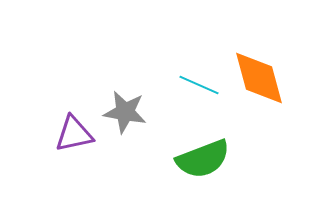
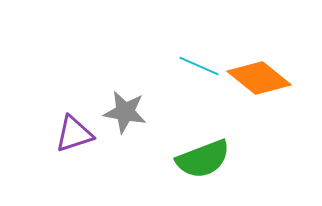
orange diamond: rotated 36 degrees counterclockwise
cyan line: moved 19 px up
purple triangle: rotated 6 degrees counterclockwise
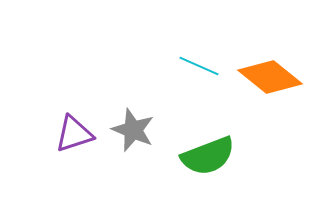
orange diamond: moved 11 px right, 1 px up
gray star: moved 8 px right, 18 px down; rotated 12 degrees clockwise
green semicircle: moved 5 px right, 3 px up
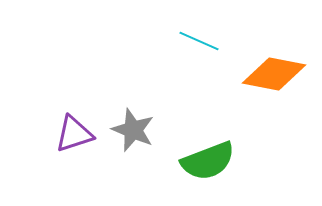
cyan line: moved 25 px up
orange diamond: moved 4 px right, 3 px up; rotated 28 degrees counterclockwise
green semicircle: moved 5 px down
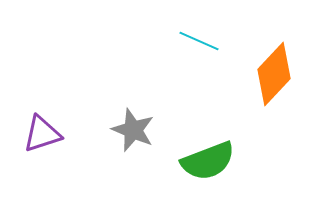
orange diamond: rotated 58 degrees counterclockwise
purple triangle: moved 32 px left
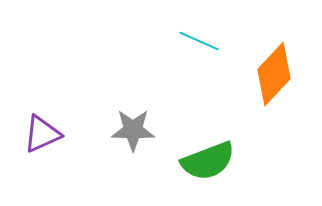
gray star: rotated 21 degrees counterclockwise
purple triangle: rotated 6 degrees counterclockwise
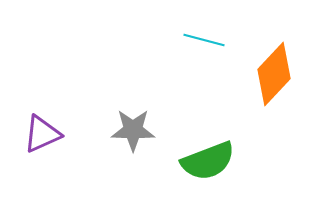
cyan line: moved 5 px right, 1 px up; rotated 9 degrees counterclockwise
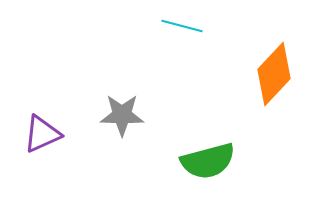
cyan line: moved 22 px left, 14 px up
gray star: moved 11 px left, 15 px up
green semicircle: rotated 6 degrees clockwise
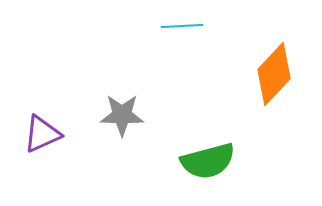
cyan line: rotated 18 degrees counterclockwise
